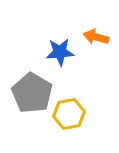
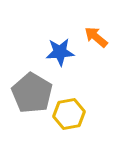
orange arrow: rotated 25 degrees clockwise
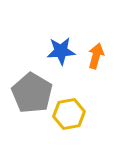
orange arrow: moved 19 px down; rotated 65 degrees clockwise
blue star: moved 1 px right, 1 px up
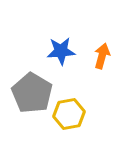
orange arrow: moved 6 px right
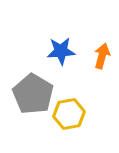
gray pentagon: moved 1 px right, 1 px down
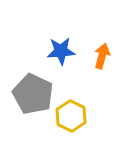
gray pentagon: rotated 6 degrees counterclockwise
yellow hexagon: moved 2 px right, 2 px down; rotated 24 degrees counterclockwise
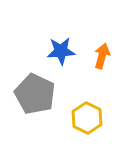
gray pentagon: moved 2 px right
yellow hexagon: moved 16 px right, 2 px down
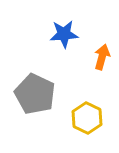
blue star: moved 3 px right, 17 px up
orange arrow: moved 1 px down
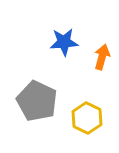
blue star: moved 8 px down
gray pentagon: moved 2 px right, 7 px down
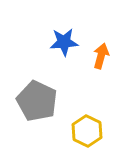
orange arrow: moved 1 px left, 1 px up
yellow hexagon: moved 13 px down
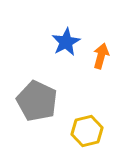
blue star: moved 2 px right; rotated 24 degrees counterclockwise
yellow hexagon: rotated 20 degrees clockwise
